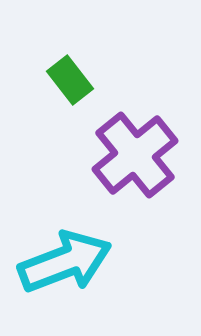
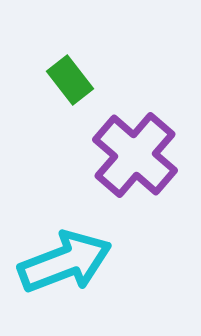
purple cross: rotated 10 degrees counterclockwise
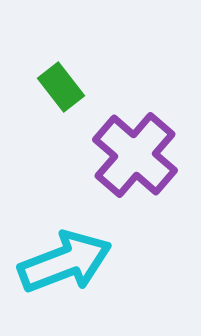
green rectangle: moved 9 px left, 7 px down
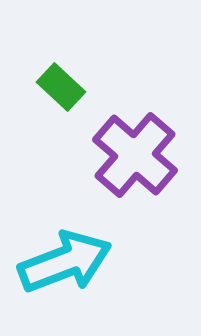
green rectangle: rotated 9 degrees counterclockwise
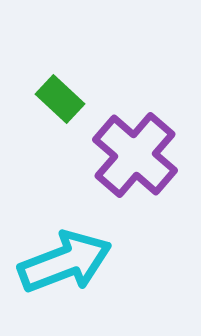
green rectangle: moved 1 px left, 12 px down
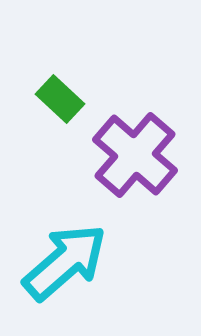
cyan arrow: rotated 20 degrees counterclockwise
